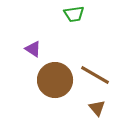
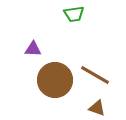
purple triangle: rotated 30 degrees counterclockwise
brown triangle: rotated 30 degrees counterclockwise
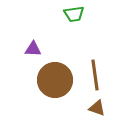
brown line: rotated 52 degrees clockwise
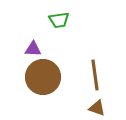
green trapezoid: moved 15 px left, 6 px down
brown circle: moved 12 px left, 3 px up
